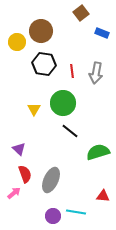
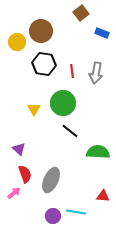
green semicircle: rotated 20 degrees clockwise
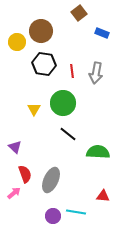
brown square: moved 2 px left
black line: moved 2 px left, 3 px down
purple triangle: moved 4 px left, 2 px up
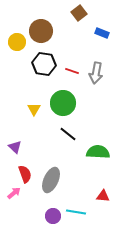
red line: rotated 64 degrees counterclockwise
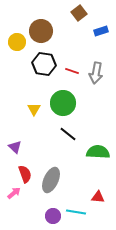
blue rectangle: moved 1 px left, 2 px up; rotated 40 degrees counterclockwise
red triangle: moved 5 px left, 1 px down
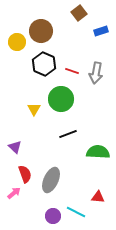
black hexagon: rotated 15 degrees clockwise
green circle: moved 2 px left, 4 px up
black line: rotated 60 degrees counterclockwise
cyan line: rotated 18 degrees clockwise
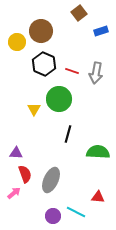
green circle: moved 2 px left
black line: rotated 54 degrees counterclockwise
purple triangle: moved 1 px right, 6 px down; rotated 40 degrees counterclockwise
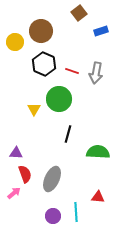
yellow circle: moved 2 px left
gray ellipse: moved 1 px right, 1 px up
cyan line: rotated 60 degrees clockwise
